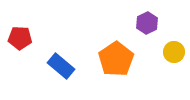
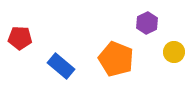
orange pentagon: rotated 16 degrees counterclockwise
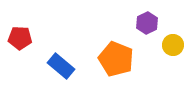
yellow circle: moved 1 px left, 7 px up
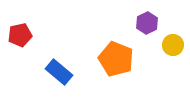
red pentagon: moved 3 px up; rotated 15 degrees counterclockwise
blue rectangle: moved 2 px left, 6 px down
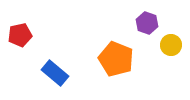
purple hexagon: rotated 15 degrees counterclockwise
yellow circle: moved 2 px left
blue rectangle: moved 4 px left, 1 px down
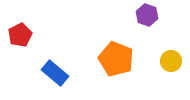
purple hexagon: moved 8 px up
red pentagon: rotated 15 degrees counterclockwise
yellow circle: moved 16 px down
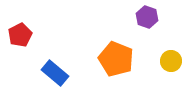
purple hexagon: moved 2 px down
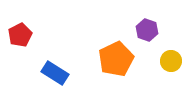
purple hexagon: moved 13 px down
orange pentagon: rotated 24 degrees clockwise
blue rectangle: rotated 8 degrees counterclockwise
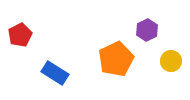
purple hexagon: rotated 15 degrees clockwise
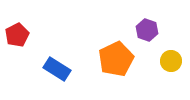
purple hexagon: rotated 15 degrees counterclockwise
red pentagon: moved 3 px left
blue rectangle: moved 2 px right, 4 px up
